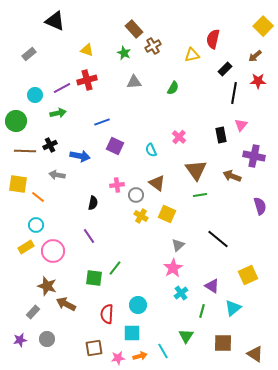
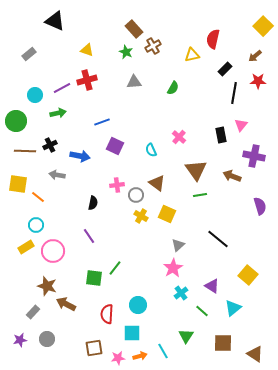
green star at (124, 53): moved 2 px right, 1 px up
yellow square at (248, 275): rotated 24 degrees counterclockwise
green line at (202, 311): rotated 64 degrees counterclockwise
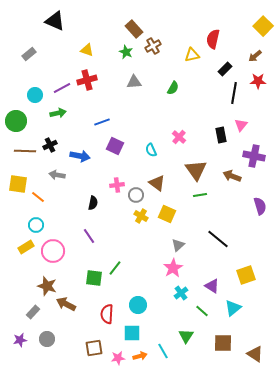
yellow square at (248, 275): moved 2 px left; rotated 30 degrees clockwise
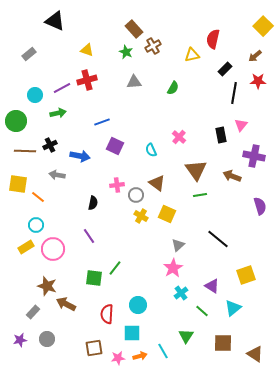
pink circle at (53, 251): moved 2 px up
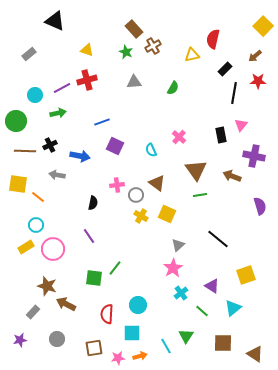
gray circle at (47, 339): moved 10 px right
cyan line at (163, 351): moved 3 px right, 5 px up
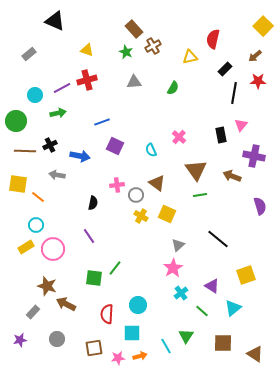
yellow triangle at (192, 55): moved 2 px left, 2 px down
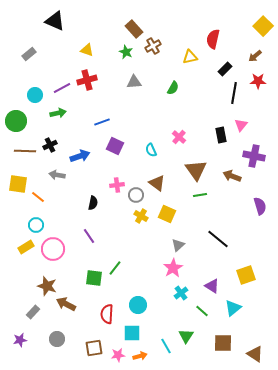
blue arrow at (80, 156): rotated 30 degrees counterclockwise
pink star at (118, 358): moved 3 px up
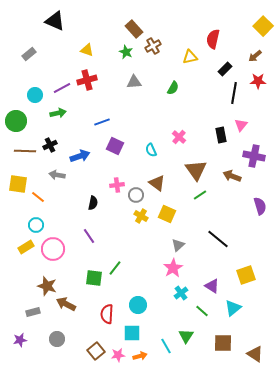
green line at (200, 195): rotated 24 degrees counterclockwise
gray rectangle at (33, 312): rotated 32 degrees clockwise
brown square at (94, 348): moved 2 px right, 3 px down; rotated 30 degrees counterclockwise
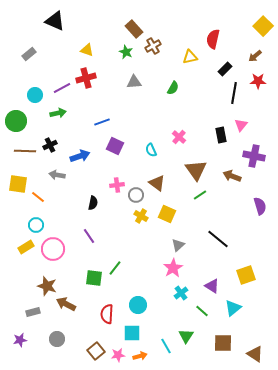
red cross at (87, 80): moved 1 px left, 2 px up
